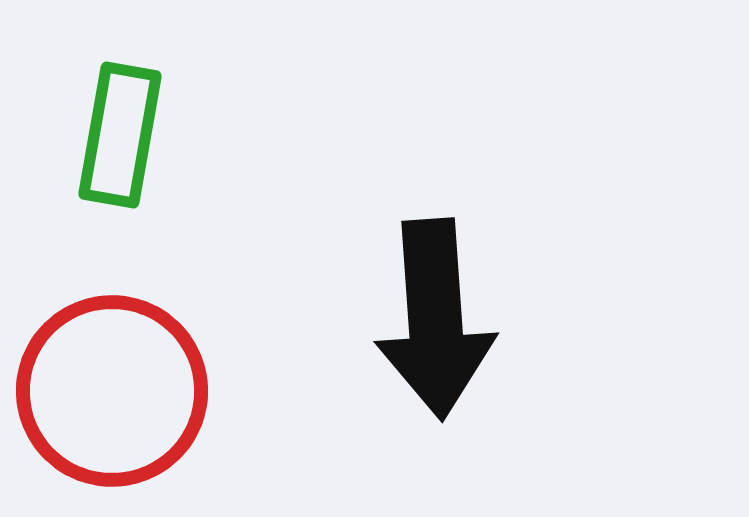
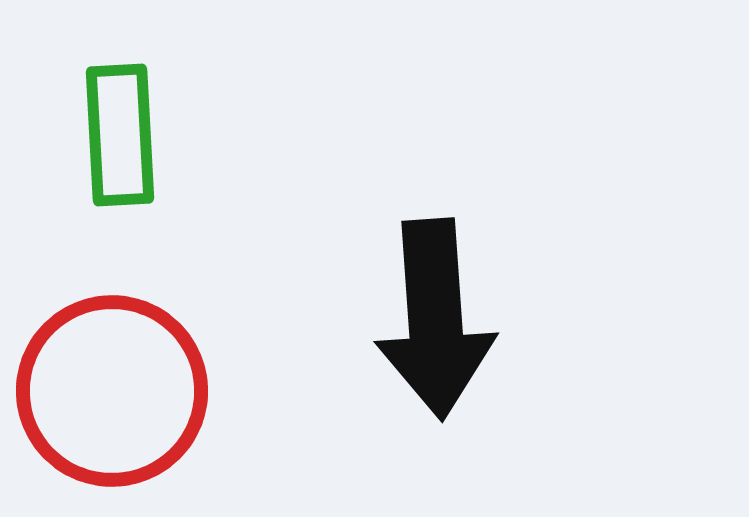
green rectangle: rotated 13 degrees counterclockwise
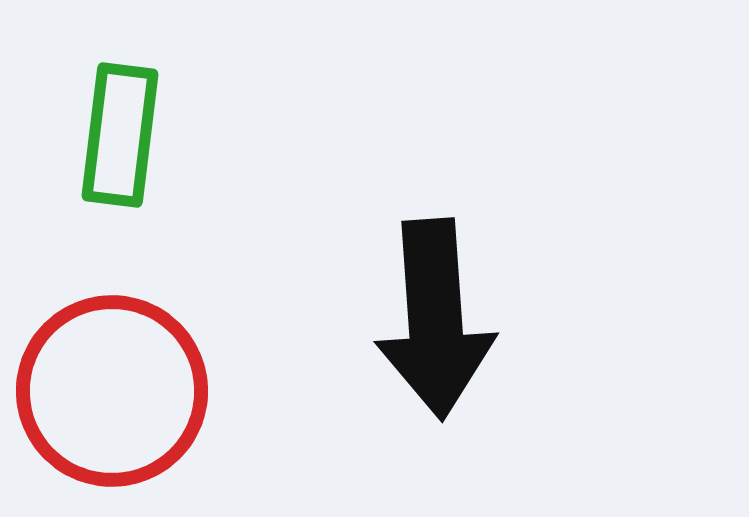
green rectangle: rotated 10 degrees clockwise
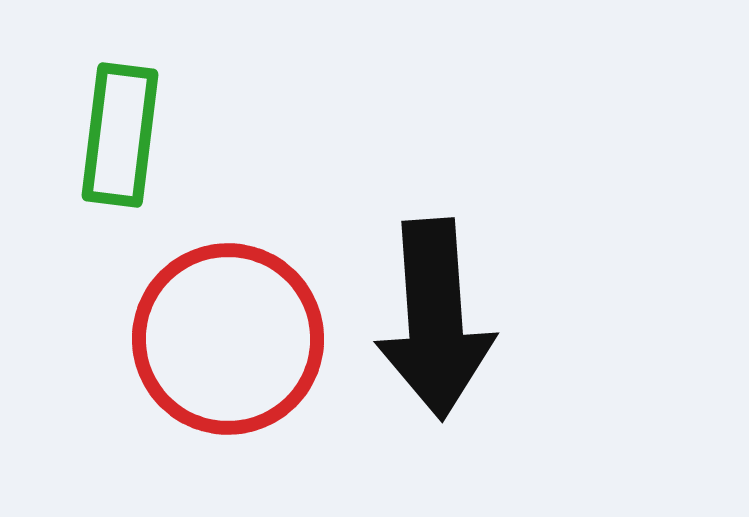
red circle: moved 116 px right, 52 px up
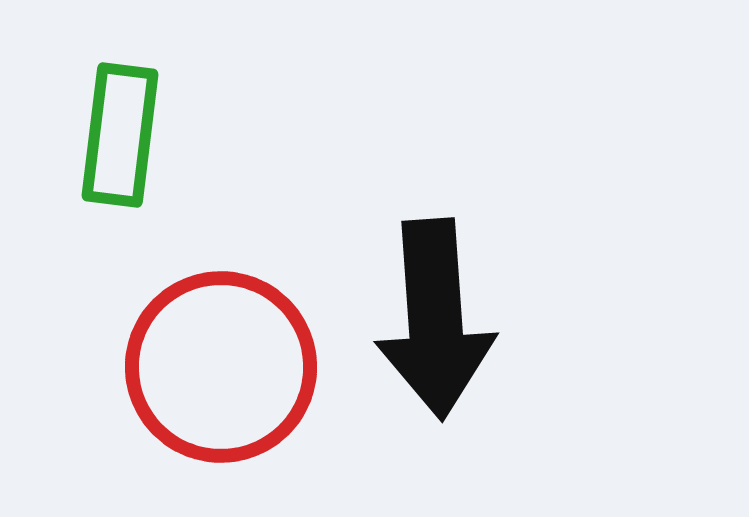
red circle: moved 7 px left, 28 px down
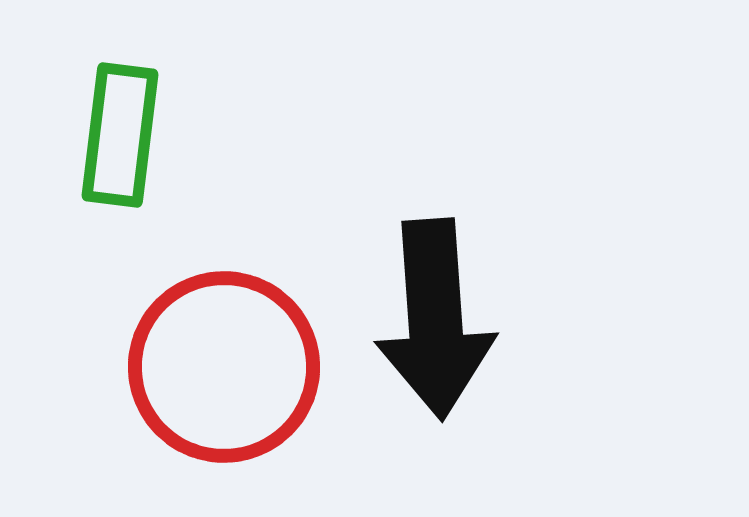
red circle: moved 3 px right
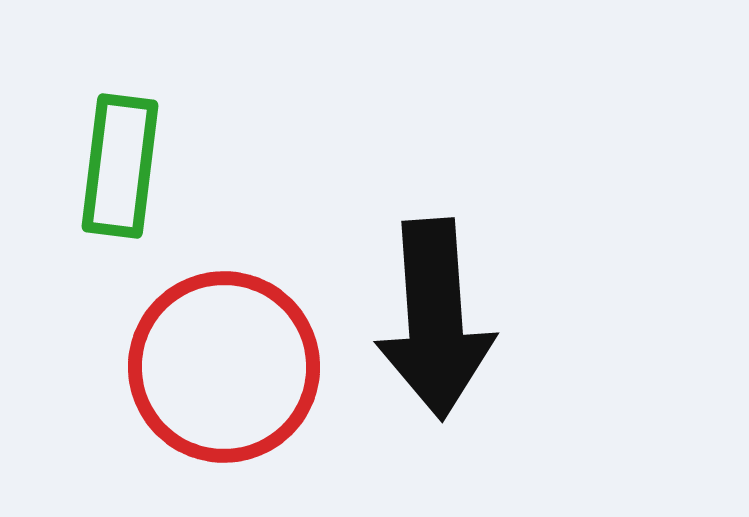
green rectangle: moved 31 px down
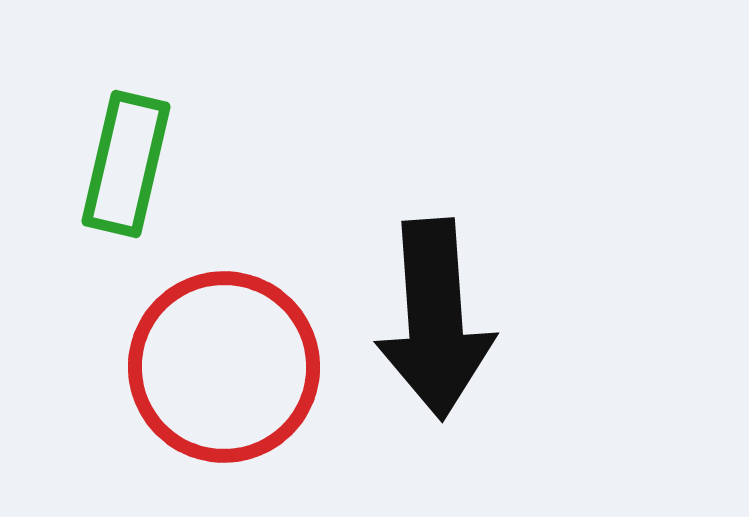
green rectangle: moved 6 px right, 2 px up; rotated 6 degrees clockwise
